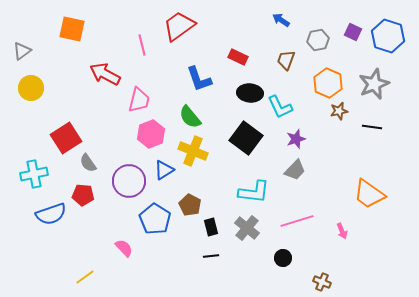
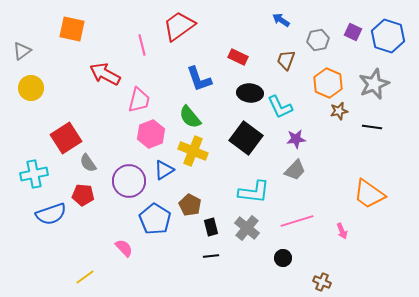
purple star at (296, 139): rotated 12 degrees clockwise
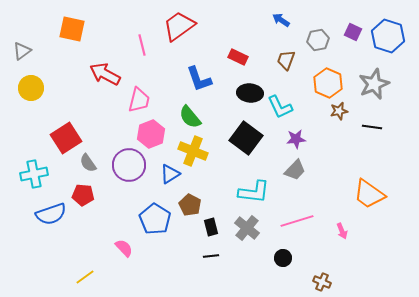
blue triangle at (164, 170): moved 6 px right, 4 px down
purple circle at (129, 181): moved 16 px up
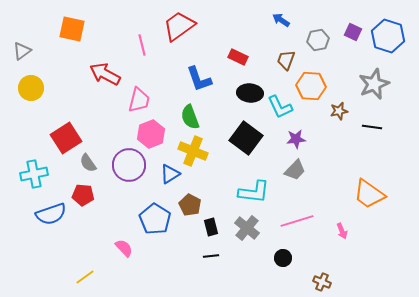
orange hexagon at (328, 83): moved 17 px left, 3 px down; rotated 20 degrees counterclockwise
green semicircle at (190, 117): rotated 20 degrees clockwise
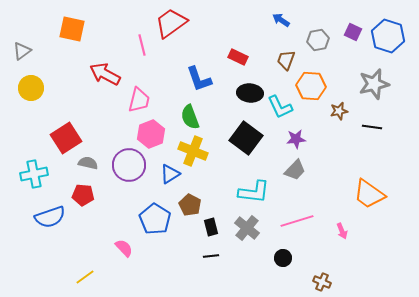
red trapezoid at (179, 26): moved 8 px left, 3 px up
gray star at (374, 84): rotated 8 degrees clockwise
gray semicircle at (88, 163): rotated 138 degrees clockwise
blue semicircle at (51, 214): moved 1 px left, 3 px down
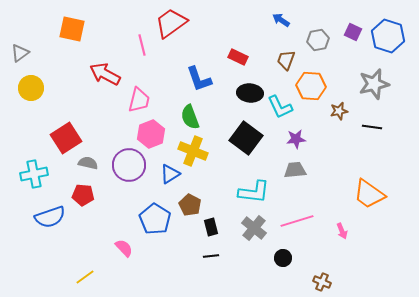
gray triangle at (22, 51): moved 2 px left, 2 px down
gray trapezoid at (295, 170): rotated 140 degrees counterclockwise
gray cross at (247, 228): moved 7 px right
